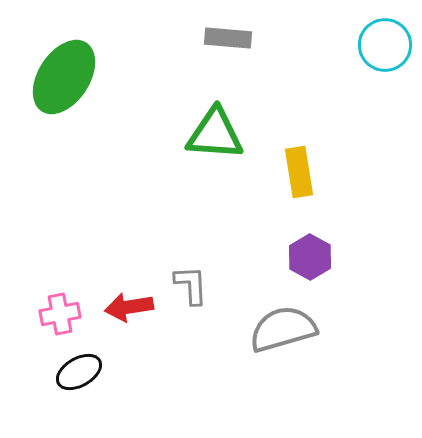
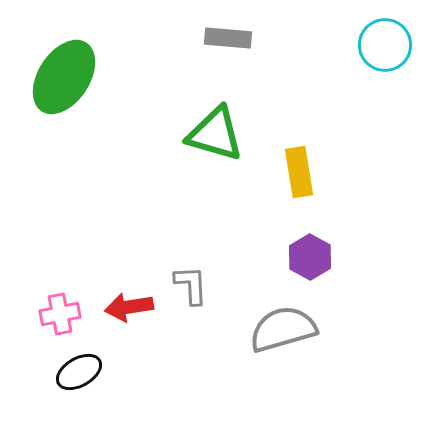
green triangle: rotated 12 degrees clockwise
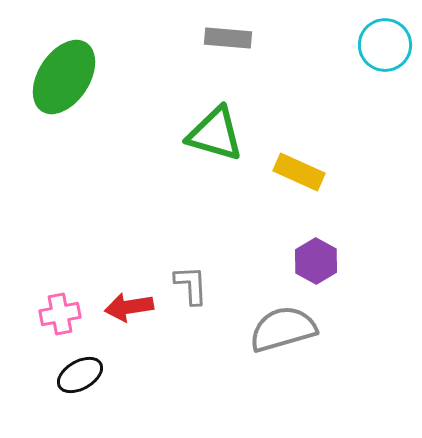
yellow rectangle: rotated 57 degrees counterclockwise
purple hexagon: moved 6 px right, 4 px down
black ellipse: moved 1 px right, 3 px down
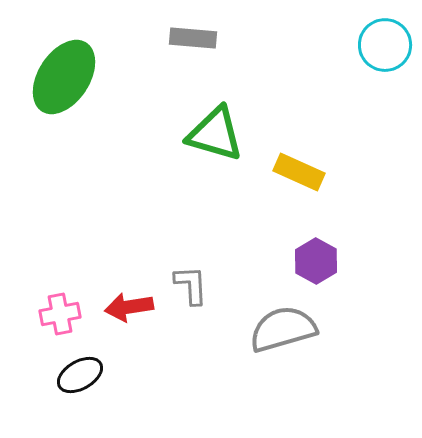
gray rectangle: moved 35 px left
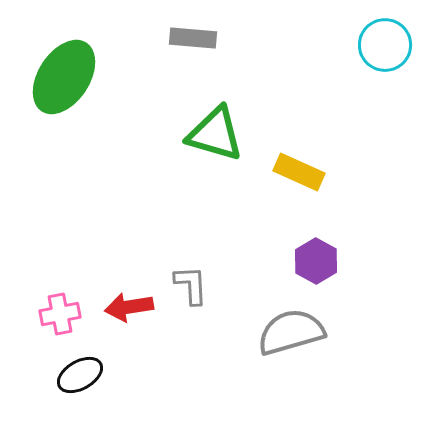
gray semicircle: moved 8 px right, 3 px down
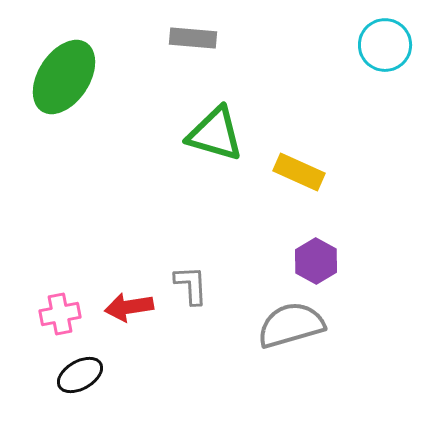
gray semicircle: moved 7 px up
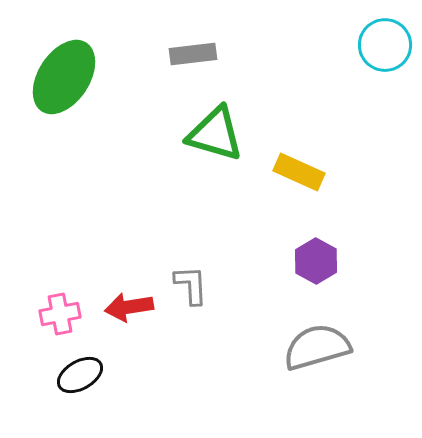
gray rectangle: moved 16 px down; rotated 12 degrees counterclockwise
gray semicircle: moved 26 px right, 22 px down
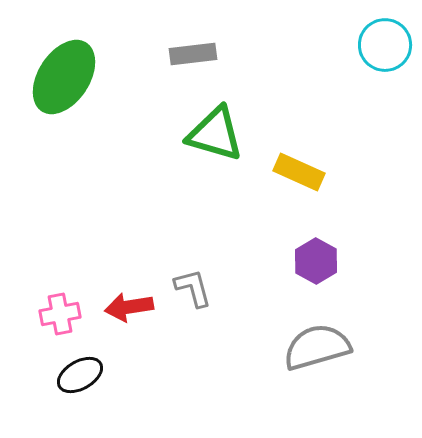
gray L-shape: moved 2 px right, 3 px down; rotated 12 degrees counterclockwise
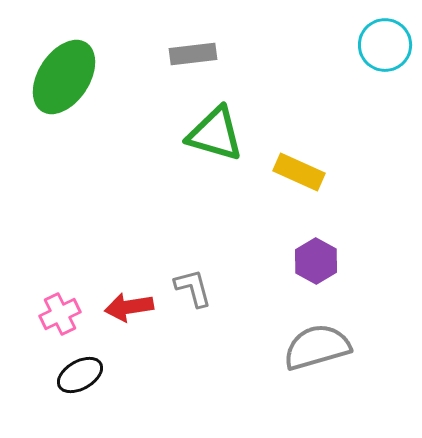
pink cross: rotated 15 degrees counterclockwise
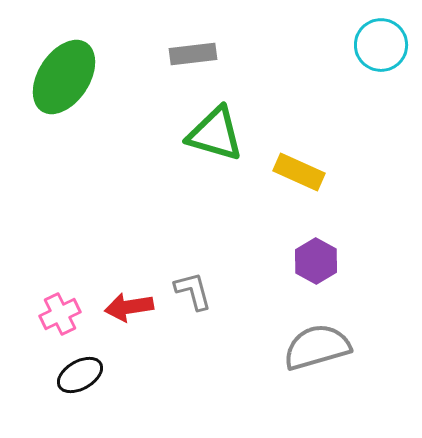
cyan circle: moved 4 px left
gray L-shape: moved 3 px down
